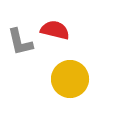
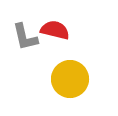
gray L-shape: moved 5 px right, 5 px up
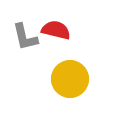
red semicircle: moved 1 px right
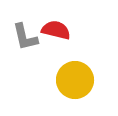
yellow circle: moved 5 px right, 1 px down
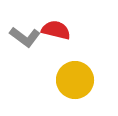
gray L-shape: rotated 40 degrees counterclockwise
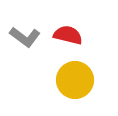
red semicircle: moved 12 px right, 5 px down
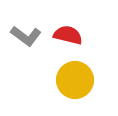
gray L-shape: moved 1 px right, 1 px up
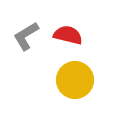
gray L-shape: rotated 112 degrees clockwise
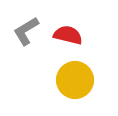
gray L-shape: moved 5 px up
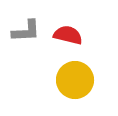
gray L-shape: rotated 152 degrees counterclockwise
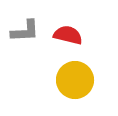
gray L-shape: moved 1 px left
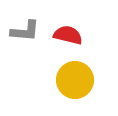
gray L-shape: rotated 8 degrees clockwise
